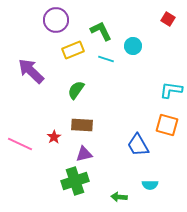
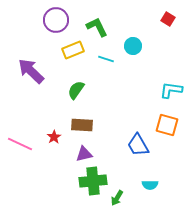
green L-shape: moved 4 px left, 4 px up
green cross: moved 18 px right; rotated 12 degrees clockwise
green arrow: moved 2 px left, 1 px down; rotated 63 degrees counterclockwise
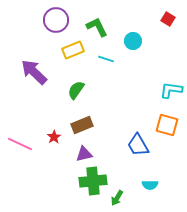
cyan circle: moved 5 px up
purple arrow: moved 3 px right, 1 px down
brown rectangle: rotated 25 degrees counterclockwise
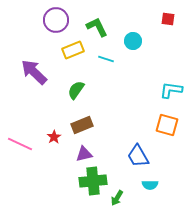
red square: rotated 24 degrees counterclockwise
blue trapezoid: moved 11 px down
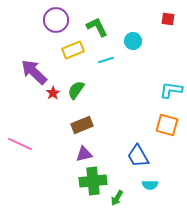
cyan line: moved 1 px down; rotated 35 degrees counterclockwise
red star: moved 1 px left, 44 px up
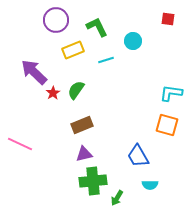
cyan L-shape: moved 3 px down
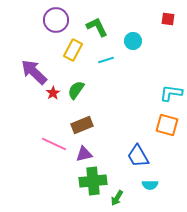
yellow rectangle: rotated 40 degrees counterclockwise
pink line: moved 34 px right
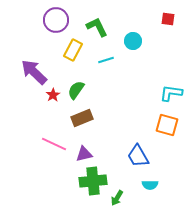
red star: moved 2 px down
brown rectangle: moved 7 px up
